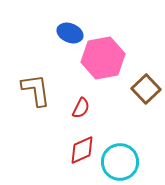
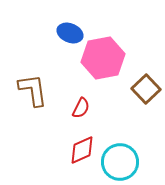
brown L-shape: moved 3 px left
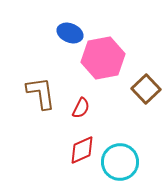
brown L-shape: moved 8 px right, 3 px down
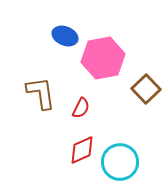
blue ellipse: moved 5 px left, 3 px down
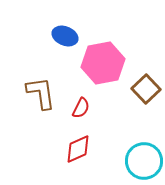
pink hexagon: moved 5 px down
red diamond: moved 4 px left, 1 px up
cyan circle: moved 24 px right, 1 px up
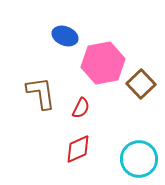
brown square: moved 5 px left, 5 px up
cyan circle: moved 5 px left, 2 px up
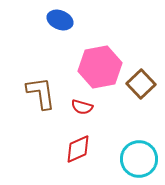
blue ellipse: moved 5 px left, 16 px up
pink hexagon: moved 3 px left, 4 px down
red semicircle: moved 1 px right, 1 px up; rotated 80 degrees clockwise
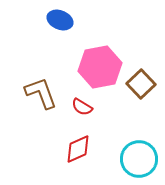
brown L-shape: rotated 12 degrees counterclockwise
red semicircle: rotated 15 degrees clockwise
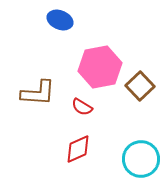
brown square: moved 1 px left, 2 px down
brown L-shape: moved 3 px left; rotated 114 degrees clockwise
cyan circle: moved 2 px right
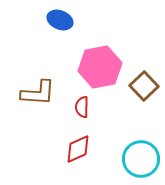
brown square: moved 4 px right
red semicircle: rotated 60 degrees clockwise
